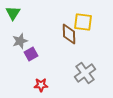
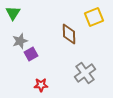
yellow square: moved 11 px right, 5 px up; rotated 30 degrees counterclockwise
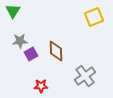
green triangle: moved 2 px up
brown diamond: moved 13 px left, 17 px down
gray star: rotated 14 degrees clockwise
gray cross: moved 3 px down
red star: moved 1 px down
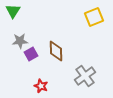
red star: rotated 24 degrees clockwise
